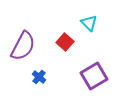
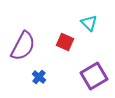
red square: rotated 18 degrees counterclockwise
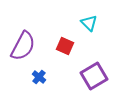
red square: moved 4 px down
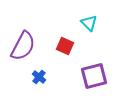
purple square: rotated 16 degrees clockwise
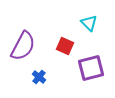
purple square: moved 3 px left, 8 px up
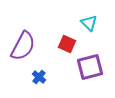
red square: moved 2 px right, 2 px up
purple square: moved 1 px left, 1 px up
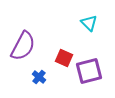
red square: moved 3 px left, 14 px down
purple square: moved 1 px left, 4 px down
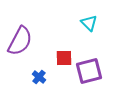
purple semicircle: moved 3 px left, 5 px up
red square: rotated 24 degrees counterclockwise
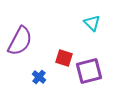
cyan triangle: moved 3 px right
red square: rotated 18 degrees clockwise
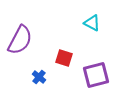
cyan triangle: rotated 18 degrees counterclockwise
purple semicircle: moved 1 px up
purple square: moved 7 px right, 4 px down
